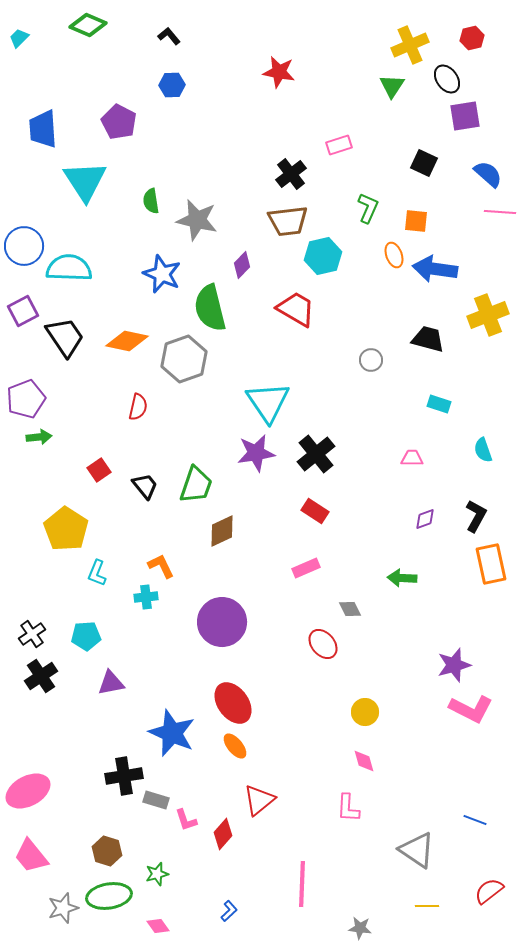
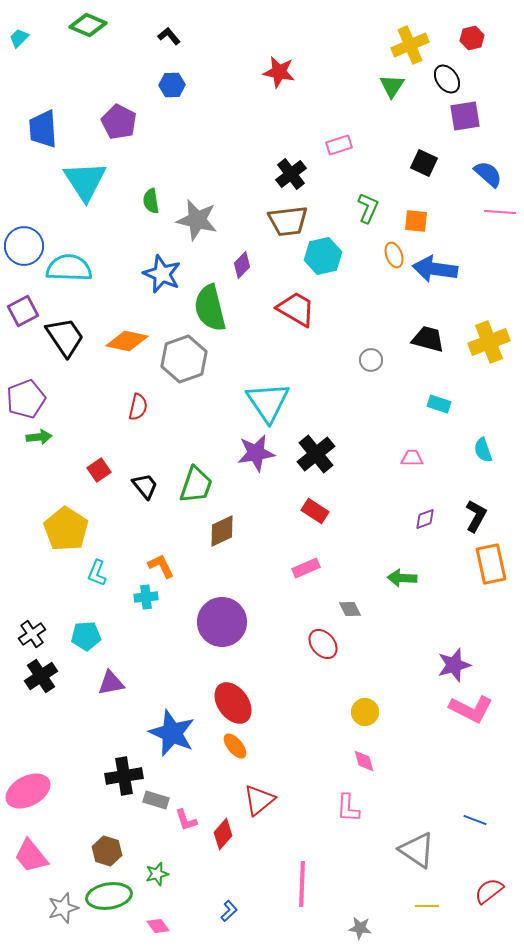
yellow cross at (488, 315): moved 1 px right, 27 px down
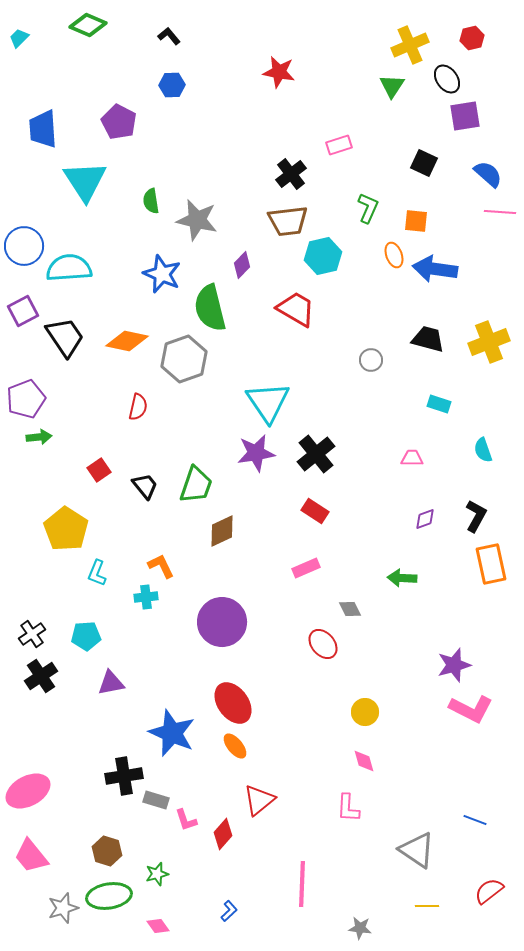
cyan semicircle at (69, 268): rotated 6 degrees counterclockwise
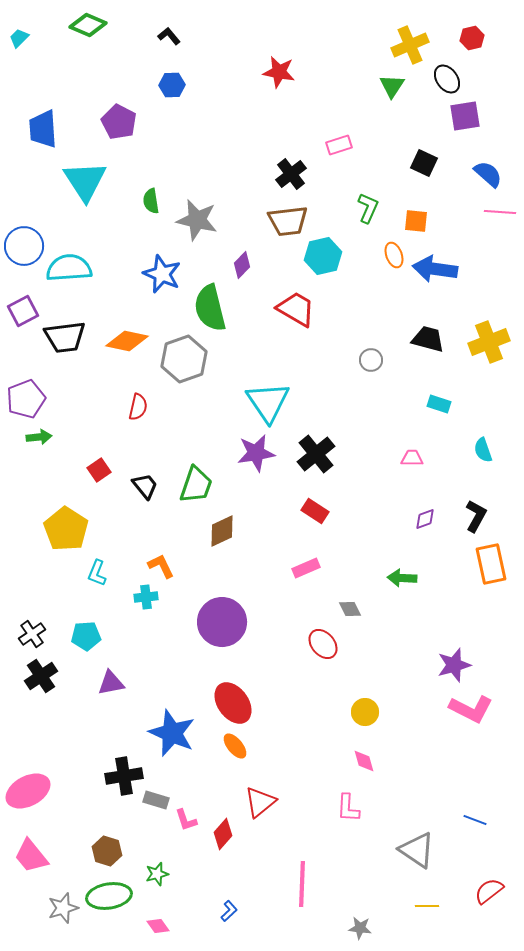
black trapezoid at (65, 337): rotated 117 degrees clockwise
red triangle at (259, 800): moved 1 px right, 2 px down
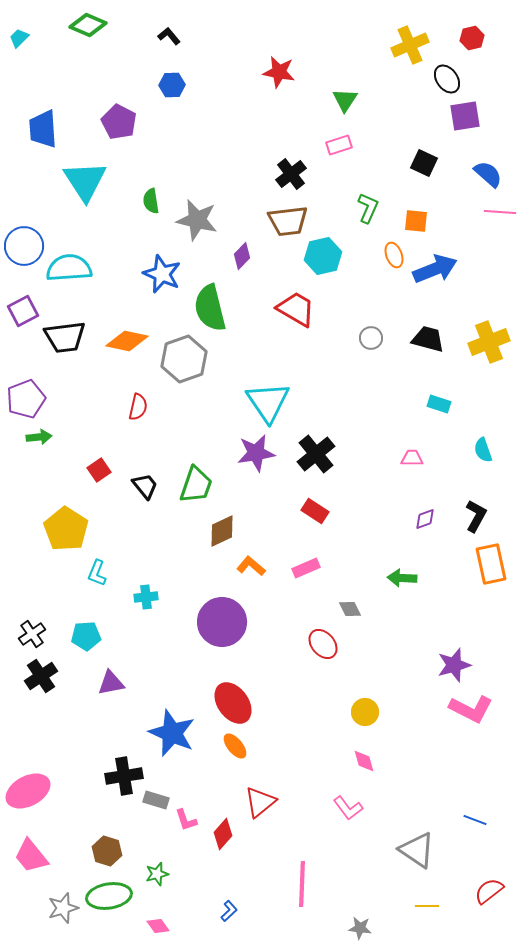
green triangle at (392, 86): moved 47 px left, 14 px down
purple diamond at (242, 265): moved 9 px up
blue arrow at (435, 269): rotated 150 degrees clockwise
gray circle at (371, 360): moved 22 px up
orange L-shape at (161, 566): moved 90 px right; rotated 24 degrees counterclockwise
pink L-shape at (348, 808): rotated 40 degrees counterclockwise
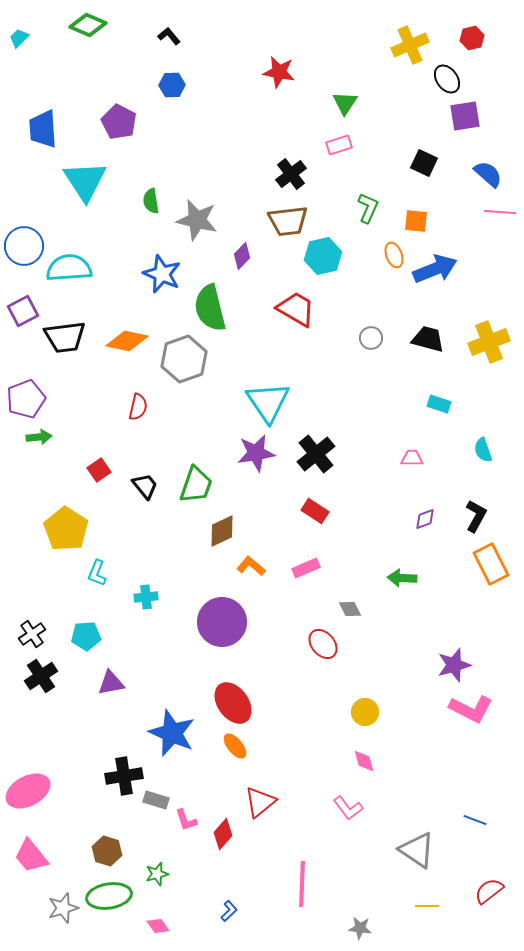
green triangle at (345, 100): moved 3 px down
orange rectangle at (491, 564): rotated 15 degrees counterclockwise
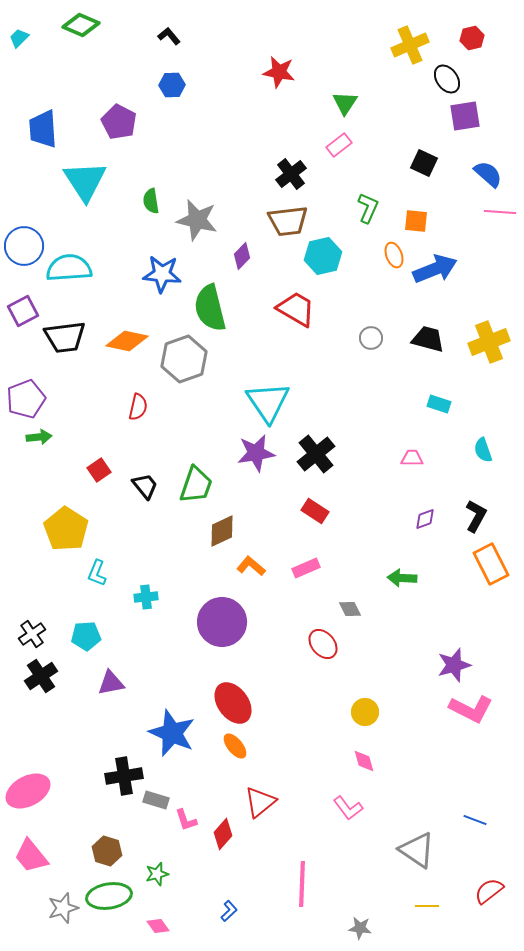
green diamond at (88, 25): moved 7 px left
pink rectangle at (339, 145): rotated 20 degrees counterclockwise
blue star at (162, 274): rotated 18 degrees counterclockwise
